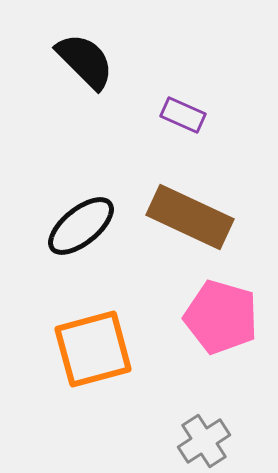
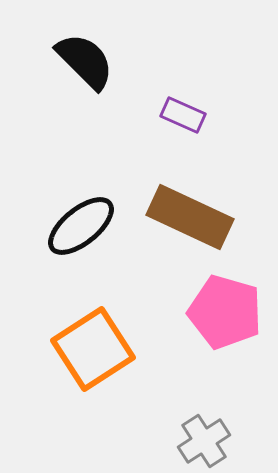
pink pentagon: moved 4 px right, 5 px up
orange square: rotated 18 degrees counterclockwise
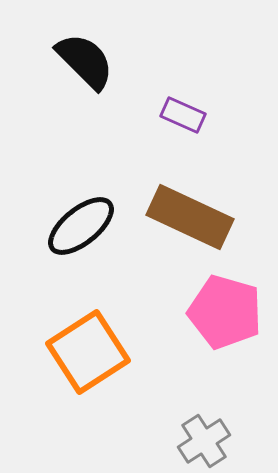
orange square: moved 5 px left, 3 px down
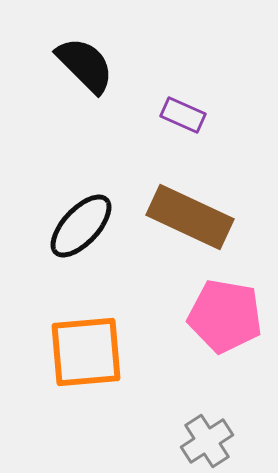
black semicircle: moved 4 px down
black ellipse: rotated 8 degrees counterclockwise
pink pentagon: moved 4 px down; rotated 6 degrees counterclockwise
orange square: moved 2 px left; rotated 28 degrees clockwise
gray cross: moved 3 px right
